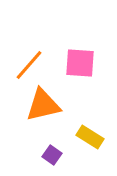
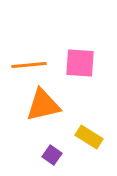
orange line: rotated 44 degrees clockwise
yellow rectangle: moved 1 px left
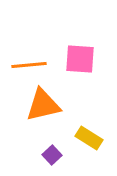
pink square: moved 4 px up
yellow rectangle: moved 1 px down
purple square: rotated 12 degrees clockwise
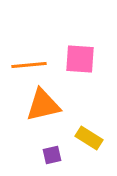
purple square: rotated 30 degrees clockwise
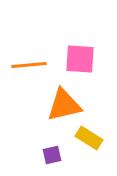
orange triangle: moved 21 px right
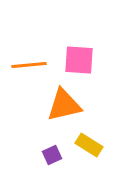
pink square: moved 1 px left, 1 px down
yellow rectangle: moved 7 px down
purple square: rotated 12 degrees counterclockwise
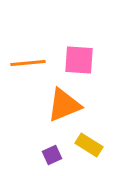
orange line: moved 1 px left, 2 px up
orange triangle: rotated 9 degrees counterclockwise
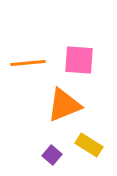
purple square: rotated 24 degrees counterclockwise
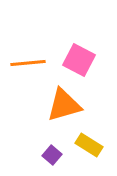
pink square: rotated 24 degrees clockwise
orange triangle: rotated 6 degrees clockwise
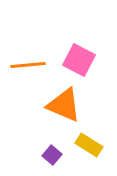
orange line: moved 2 px down
orange triangle: rotated 39 degrees clockwise
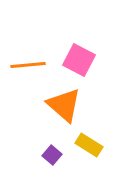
orange triangle: rotated 18 degrees clockwise
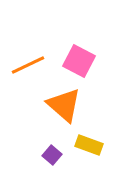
pink square: moved 1 px down
orange line: rotated 20 degrees counterclockwise
yellow rectangle: rotated 12 degrees counterclockwise
